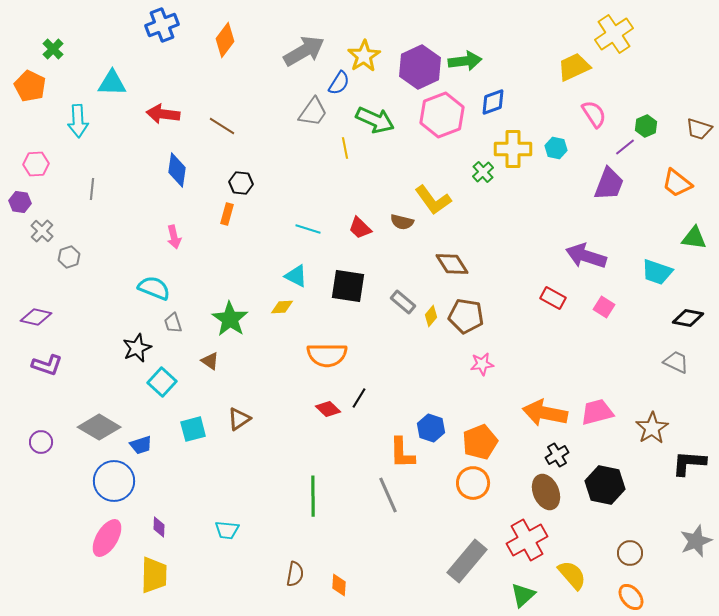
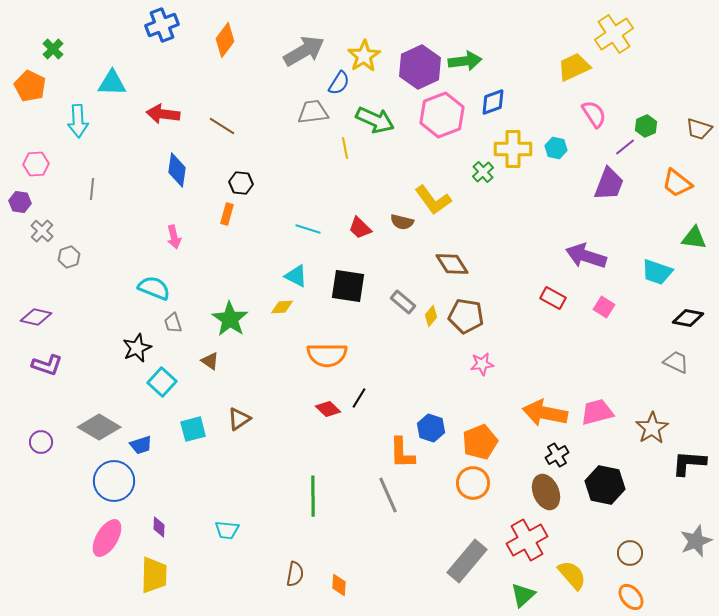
gray trapezoid at (313, 112): rotated 132 degrees counterclockwise
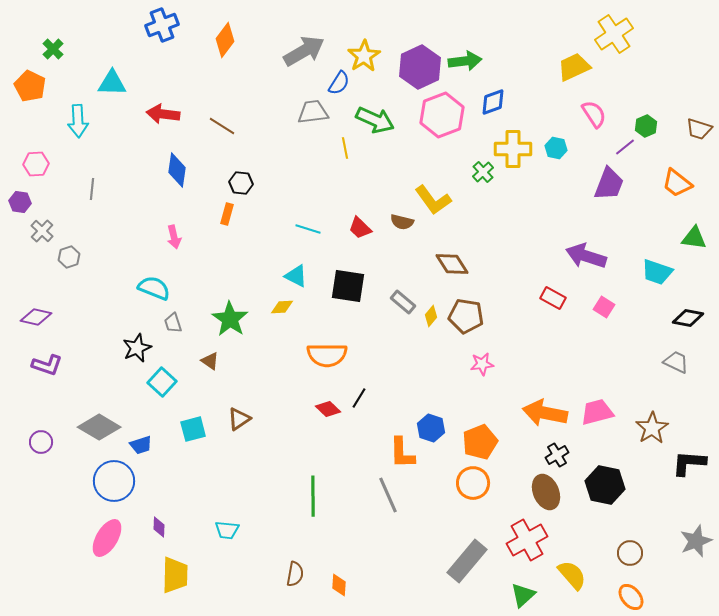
yellow trapezoid at (154, 575): moved 21 px right
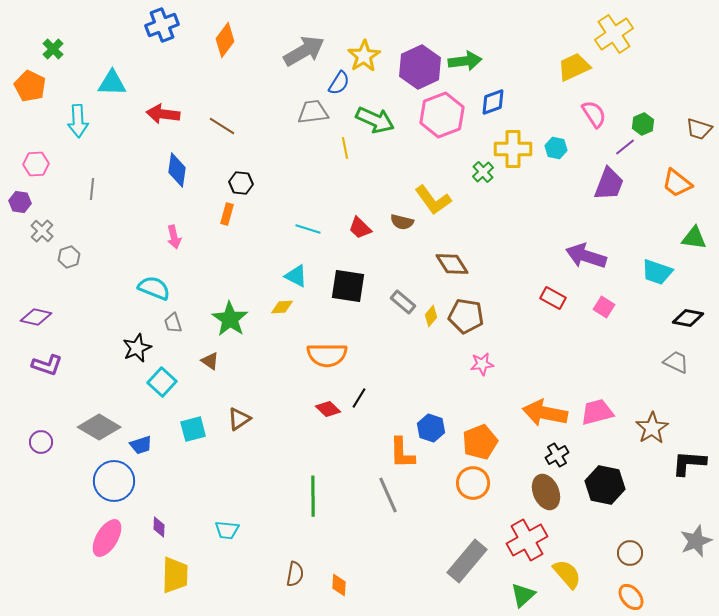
green hexagon at (646, 126): moved 3 px left, 2 px up
yellow semicircle at (572, 575): moved 5 px left, 1 px up
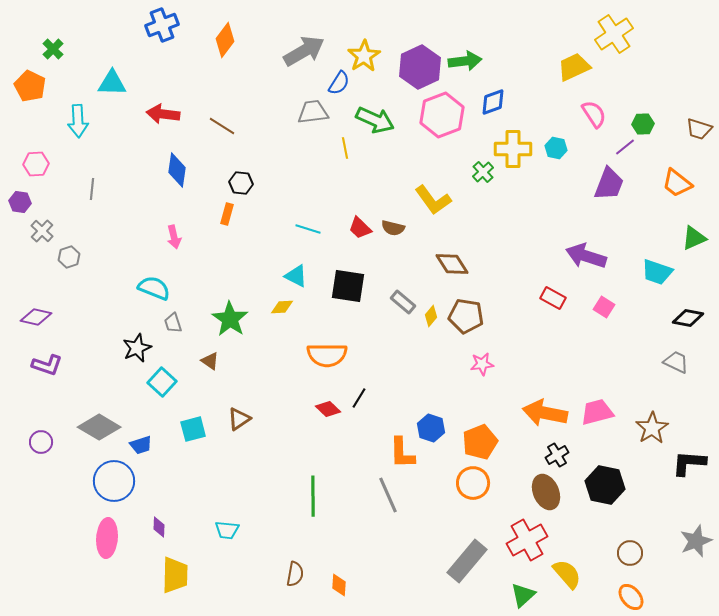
green hexagon at (643, 124): rotated 20 degrees clockwise
brown semicircle at (402, 222): moved 9 px left, 6 px down
green triangle at (694, 238): rotated 32 degrees counterclockwise
pink ellipse at (107, 538): rotated 27 degrees counterclockwise
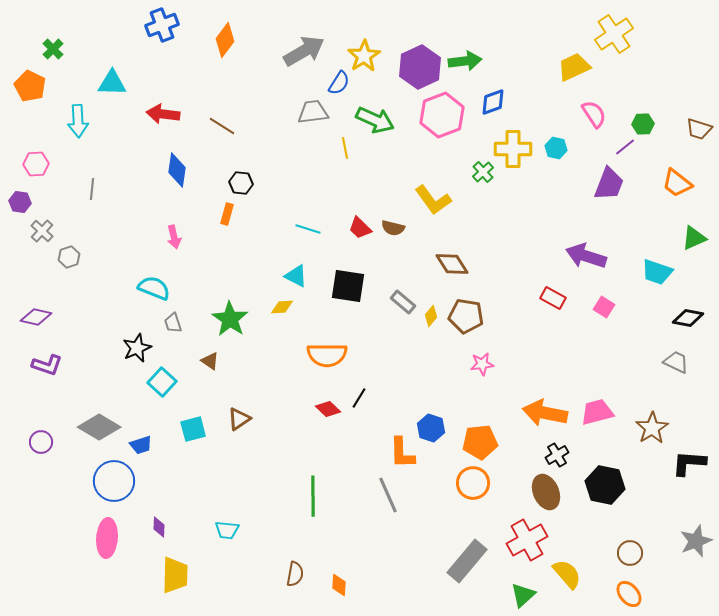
orange pentagon at (480, 442): rotated 16 degrees clockwise
orange ellipse at (631, 597): moved 2 px left, 3 px up
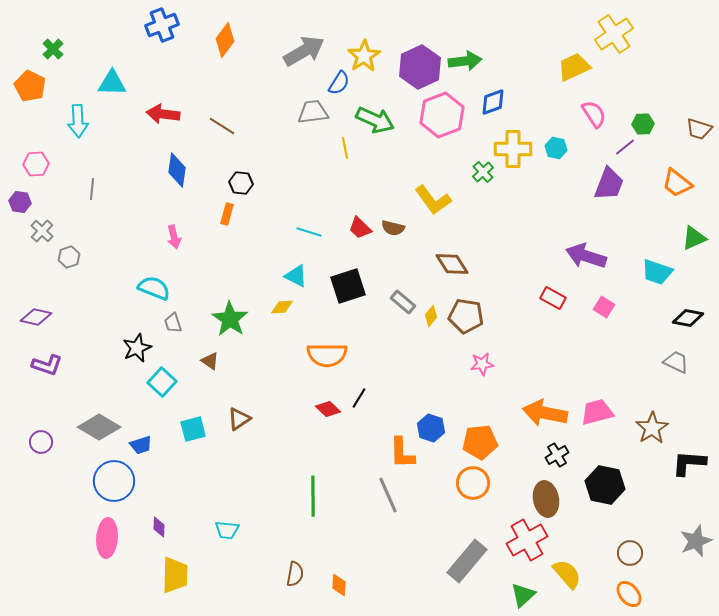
cyan line at (308, 229): moved 1 px right, 3 px down
black square at (348, 286): rotated 27 degrees counterclockwise
brown ellipse at (546, 492): moved 7 px down; rotated 12 degrees clockwise
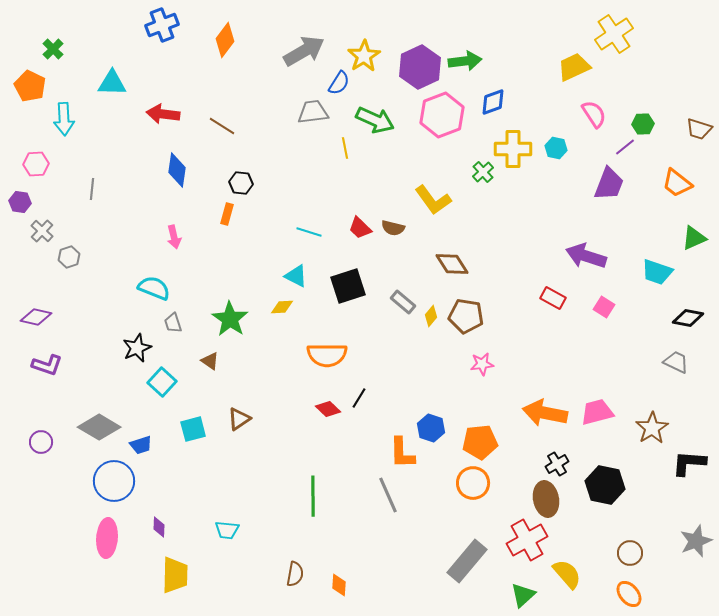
cyan arrow at (78, 121): moved 14 px left, 2 px up
black cross at (557, 455): moved 9 px down
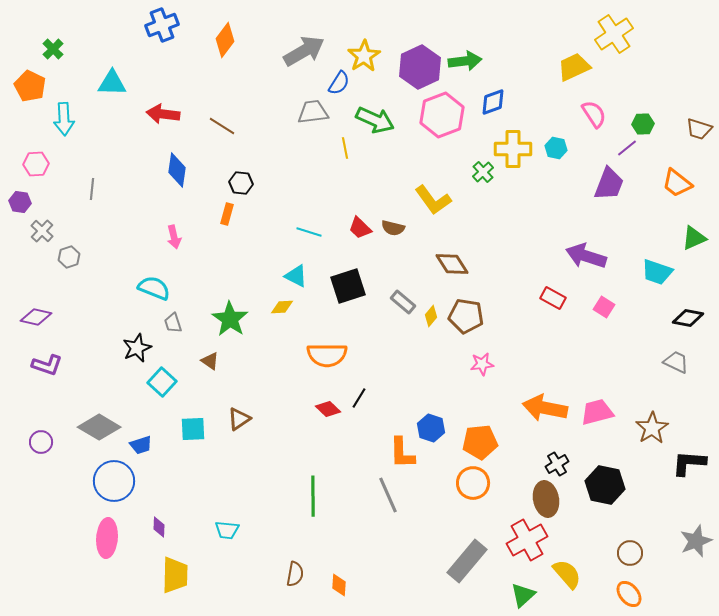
purple line at (625, 147): moved 2 px right, 1 px down
orange arrow at (545, 413): moved 5 px up
cyan square at (193, 429): rotated 12 degrees clockwise
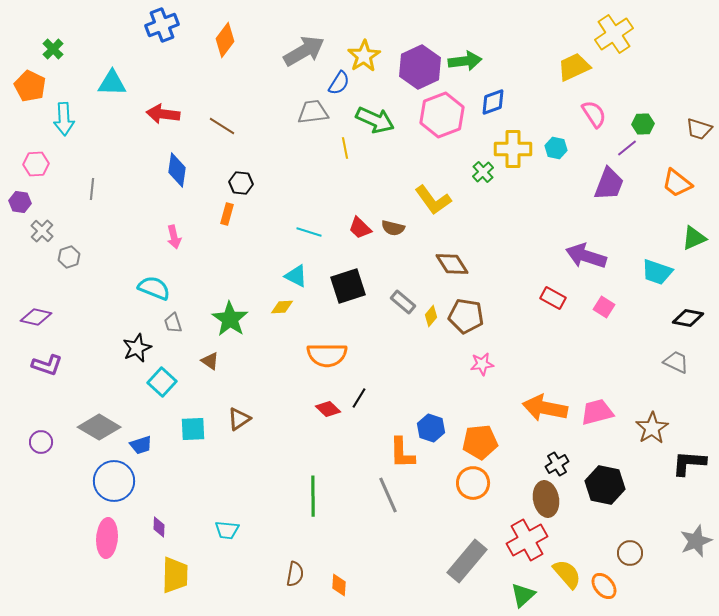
orange ellipse at (629, 594): moved 25 px left, 8 px up
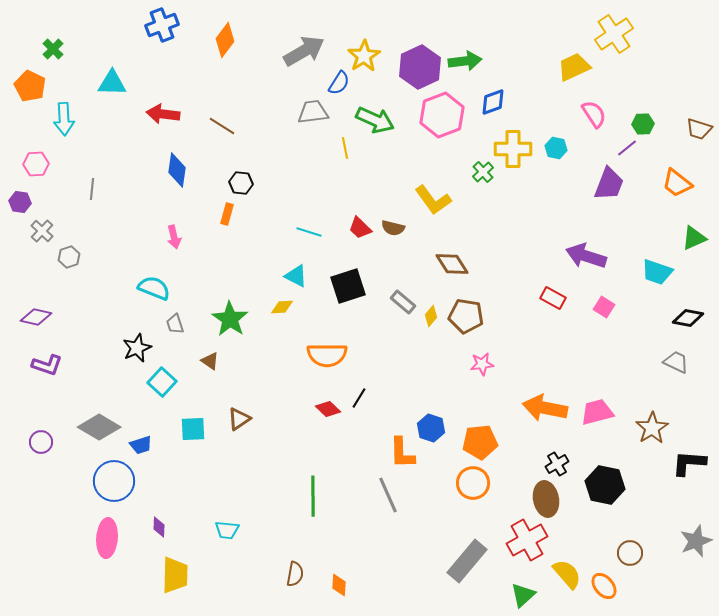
gray trapezoid at (173, 323): moved 2 px right, 1 px down
